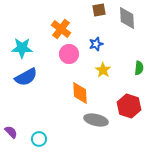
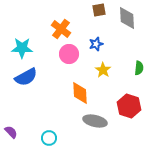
gray ellipse: moved 1 px left, 1 px down
cyan circle: moved 10 px right, 1 px up
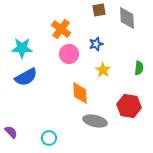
red hexagon: rotated 10 degrees counterclockwise
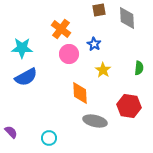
blue star: moved 2 px left; rotated 24 degrees counterclockwise
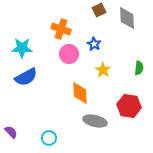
brown square: rotated 16 degrees counterclockwise
orange cross: rotated 18 degrees counterclockwise
